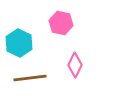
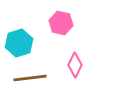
cyan hexagon: rotated 16 degrees clockwise
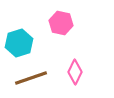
pink diamond: moved 7 px down
brown line: moved 1 px right; rotated 12 degrees counterclockwise
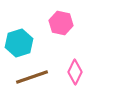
brown line: moved 1 px right, 1 px up
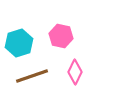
pink hexagon: moved 13 px down
brown line: moved 1 px up
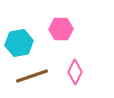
pink hexagon: moved 7 px up; rotated 15 degrees counterclockwise
cyan hexagon: rotated 8 degrees clockwise
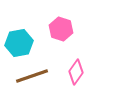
pink hexagon: rotated 20 degrees clockwise
pink diamond: moved 1 px right; rotated 10 degrees clockwise
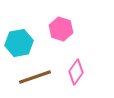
brown line: moved 3 px right, 1 px down
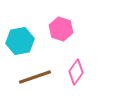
cyan hexagon: moved 1 px right, 2 px up
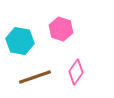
cyan hexagon: rotated 20 degrees clockwise
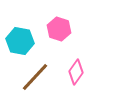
pink hexagon: moved 2 px left
brown line: rotated 28 degrees counterclockwise
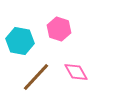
pink diamond: rotated 65 degrees counterclockwise
brown line: moved 1 px right
